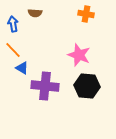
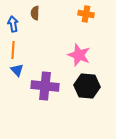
brown semicircle: rotated 88 degrees clockwise
orange line: rotated 48 degrees clockwise
blue triangle: moved 5 px left, 2 px down; rotated 16 degrees clockwise
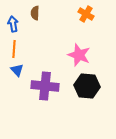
orange cross: rotated 21 degrees clockwise
orange line: moved 1 px right, 1 px up
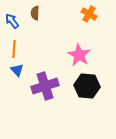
orange cross: moved 3 px right
blue arrow: moved 1 px left, 3 px up; rotated 28 degrees counterclockwise
pink star: rotated 10 degrees clockwise
purple cross: rotated 24 degrees counterclockwise
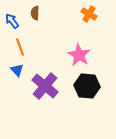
orange line: moved 6 px right, 2 px up; rotated 24 degrees counterclockwise
purple cross: rotated 32 degrees counterclockwise
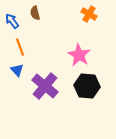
brown semicircle: rotated 16 degrees counterclockwise
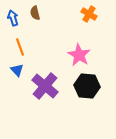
blue arrow: moved 1 px right, 3 px up; rotated 21 degrees clockwise
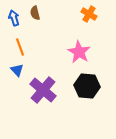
blue arrow: moved 1 px right
pink star: moved 3 px up
purple cross: moved 2 px left, 4 px down
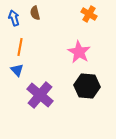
orange line: rotated 30 degrees clockwise
purple cross: moved 3 px left, 5 px down
